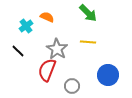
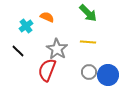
gray circle: moved 17 px right, 14 px up
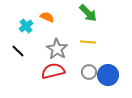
red semicircle: moved 6 px right, 1 px down; rotated 55 degrees clockwise
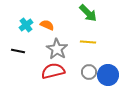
orange semicircle: moved 8 px down
cyan cross: moved 1 px up
black line: rotated 32 degrees counterclockwise
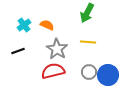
green arrow: moved 1 px left; rotated 72 degrees clockwise
cyan cross: moved 2 px left
black line: rotated 32 degrees counterclockwise
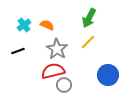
green arrow: moved 2 px right, 5 px down
yellow line: rotated 49 degrees counterclockwise
gray circle: moved 25 px left, 13 px down
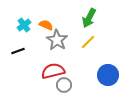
orange semicircle: moved 1 px left
gray star: moved 9 px up
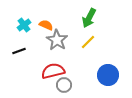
black line: moved 1 px right
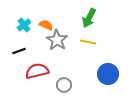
yellow line: rotated 56 degrees clockwise
red semicircle: moved 16 px left
blue circle: moved 1 px up
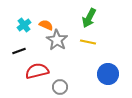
gray circle: moved 4 px left, 2 px down
